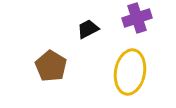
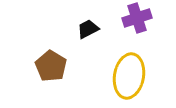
yellow ellipse: moved 1 px left, 4 px down
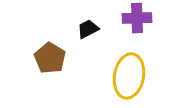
purple cross: rotated 16 degrees clockwise
brown pentagon: moved 1 px left, 8 px up
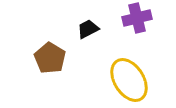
purple cross: rotated 12 degrees counterclockwise
yellow ellipse: moved 4 px down; rotated 42 degrees counterclockwise
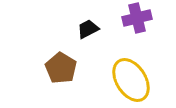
brown pentagon: moved 11 px right, 10 px down
yellow ellipse: moved 2 px right
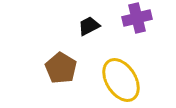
black trapezoid: moved 1 px right, 3 px up
yellow ellipse: moved 10 px left
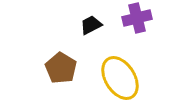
black trapezoid: moved 2 px right, 1 px up
yellow ellipse: moved 1 px left, 2 px up
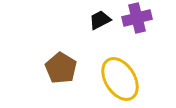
black trapezoid: moved 9 px right, 5 px up
yellow ellipse: moved 1 px down
